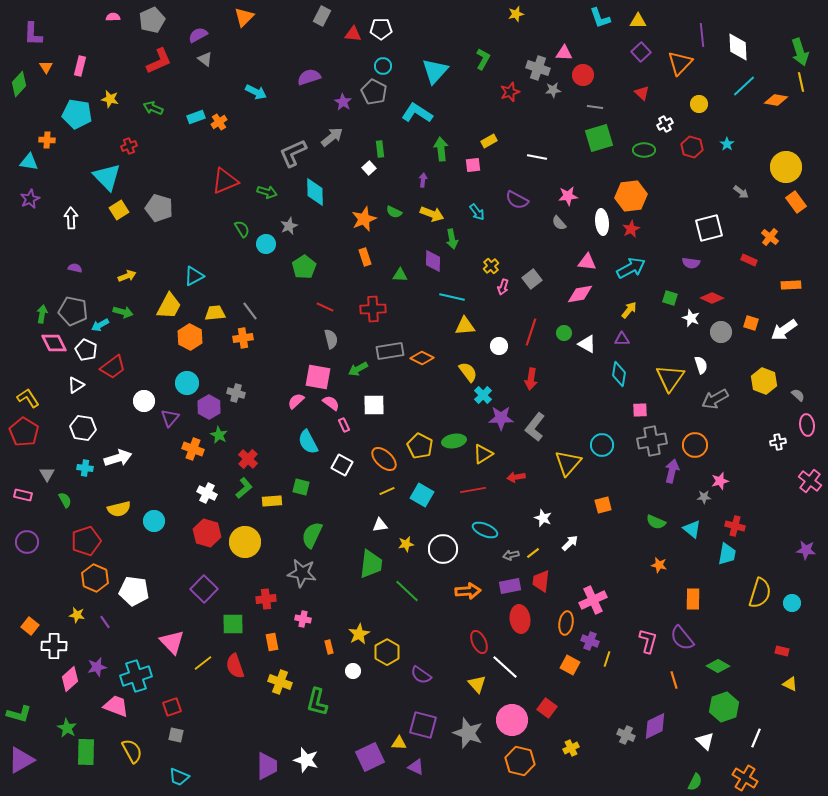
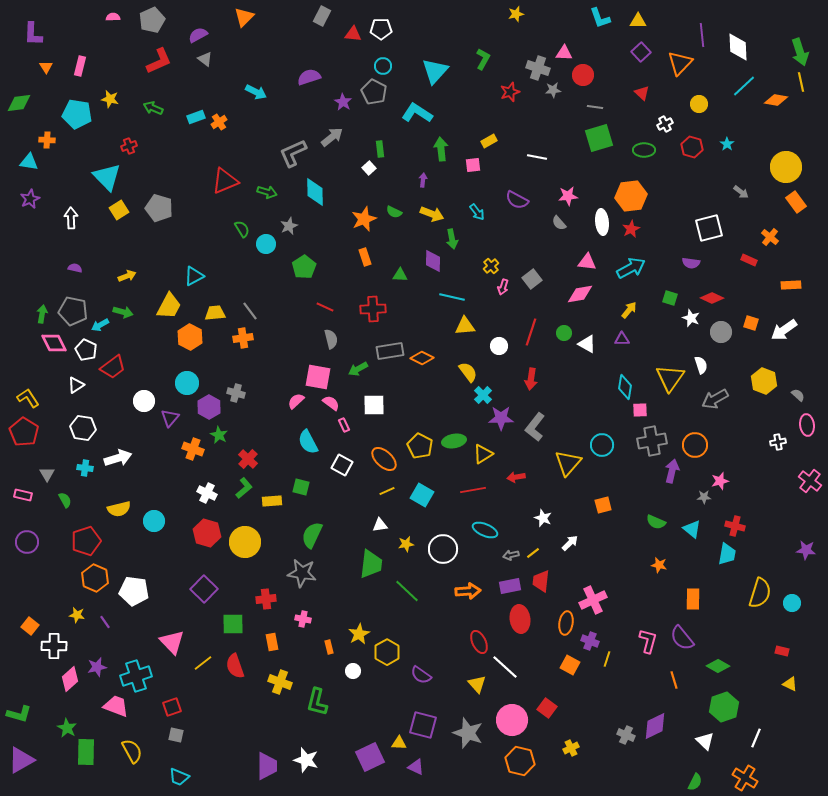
green diamond at (19, 84): moved 19 px down; rotated 40 degrees clockwise
cyan diamond at (619, 374): moved 6 px right, 13 px down
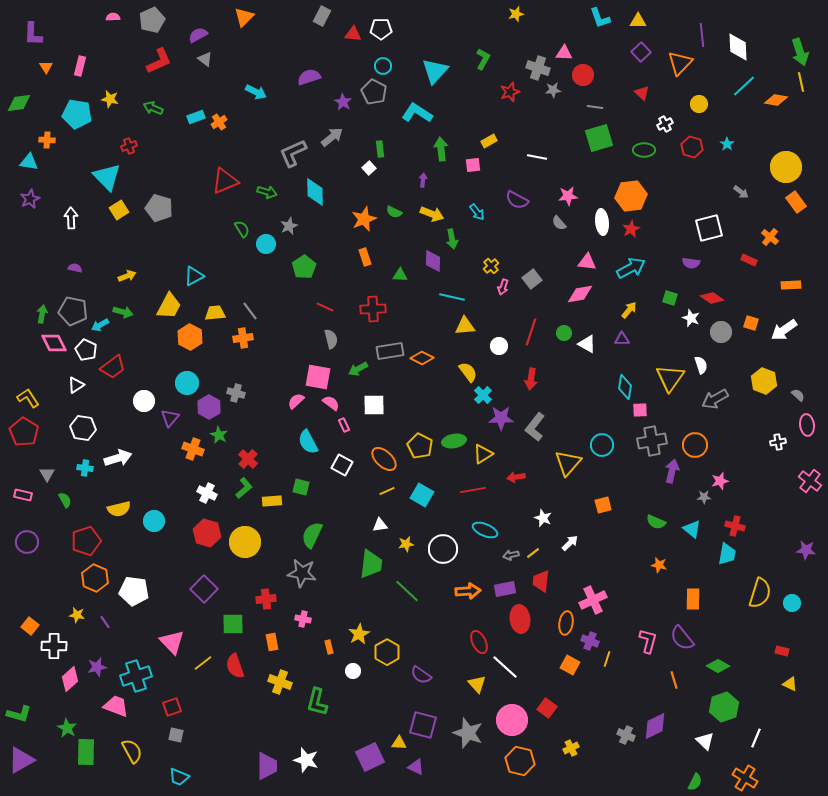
red diamond at (712, 298): rotated 10 degrees clockwise
purple rectangle at (510, 586): moved 5 px left, 3 px down
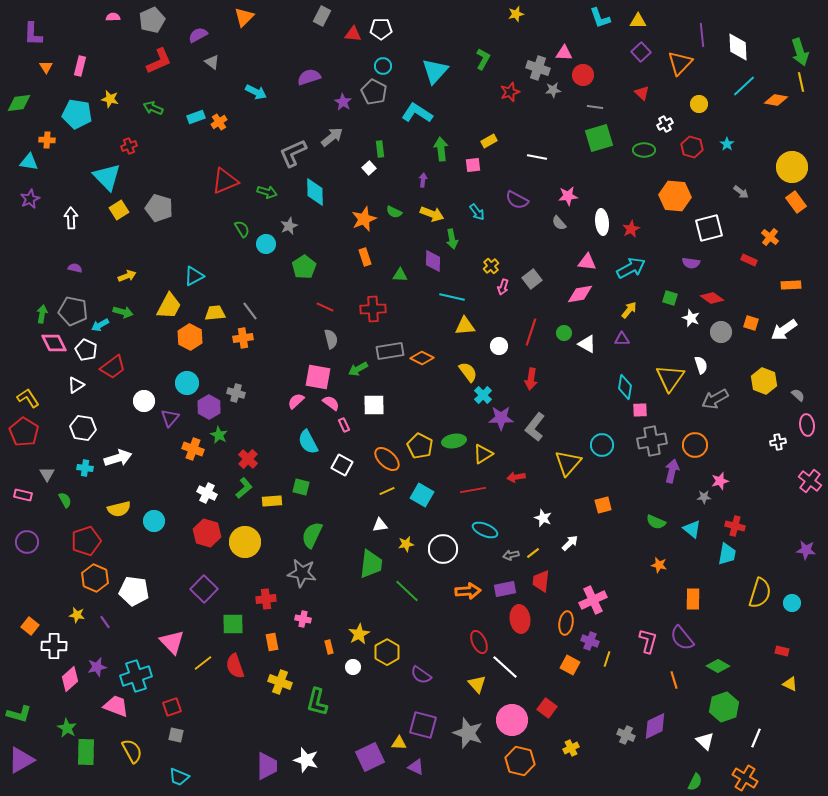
gray triangle at (205, 59): moved 7 px right, 3 px down
yellow circle at (786, 167): moved 6 px right
orange hexagon at (631, 196): moved 44 px right; rotated 12 degrees clockwise
orange ellipse at (384, 459): moved 3 px right
white circle at (353, 671): moved 4 px up
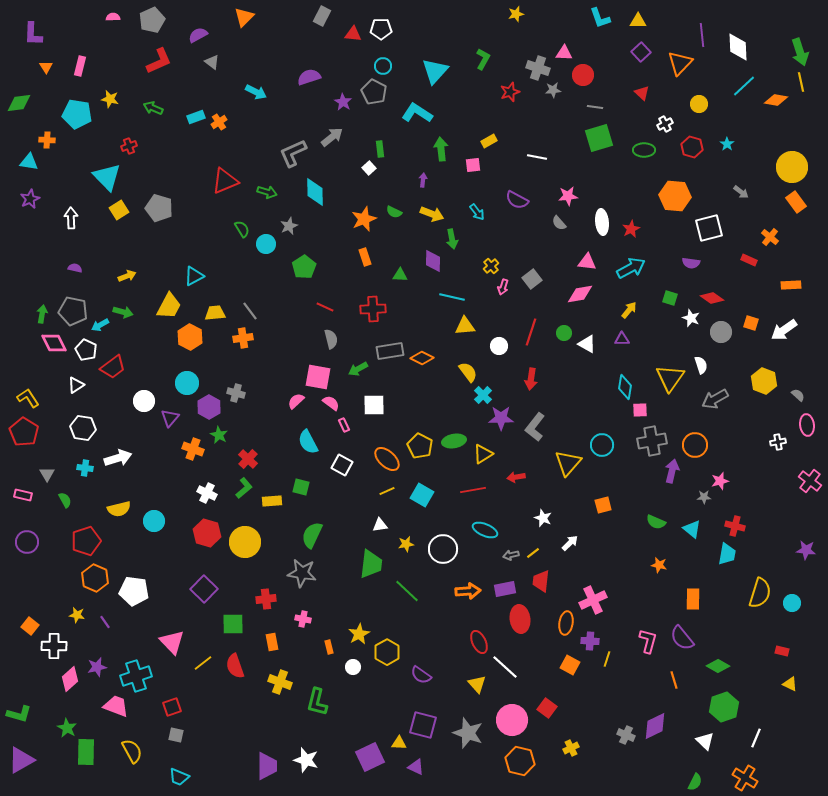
purple cross at (590, 641): rotated 18 degrees counterclockwise
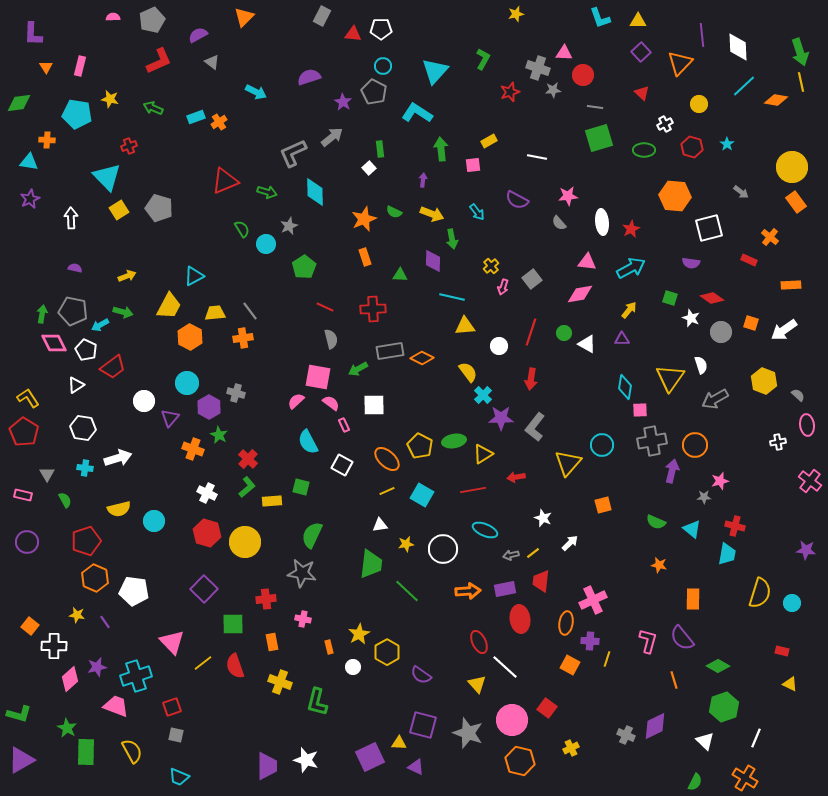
green L-shape at (244, 488): moved 3 px right, 1 px up
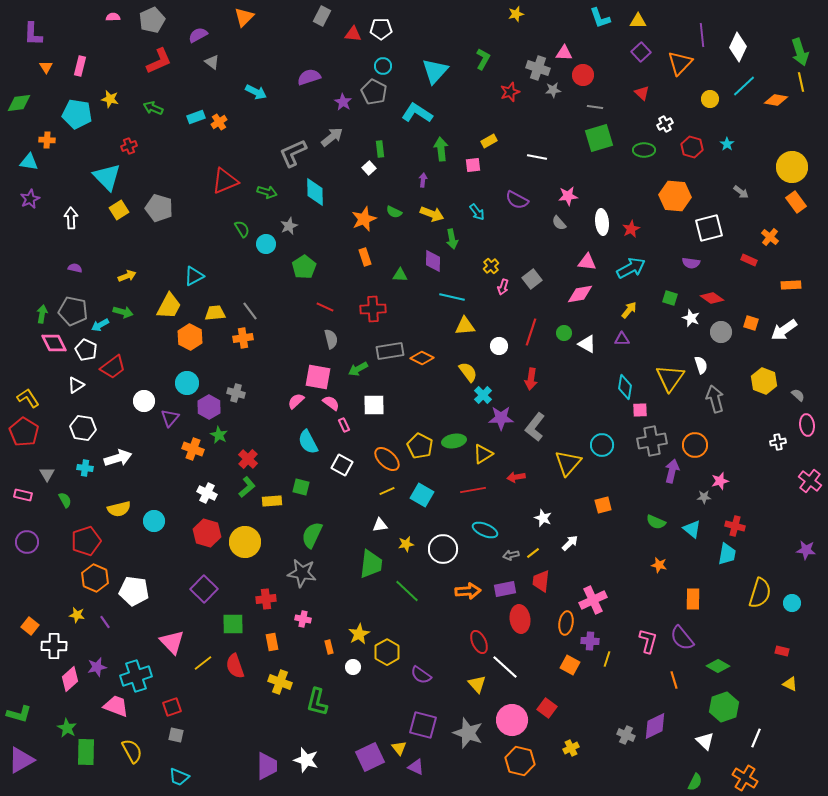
white diamond at (738, 47): rotated 28 degrees clockwise
yellow circle at (699, 104): moved 11 px right, 5 px up
gray arrow at (715, 399): rotated 104 degrees clockwise
yellow triangle at (399, 743): moved 5 px down; rotated 49 degrees clockwise
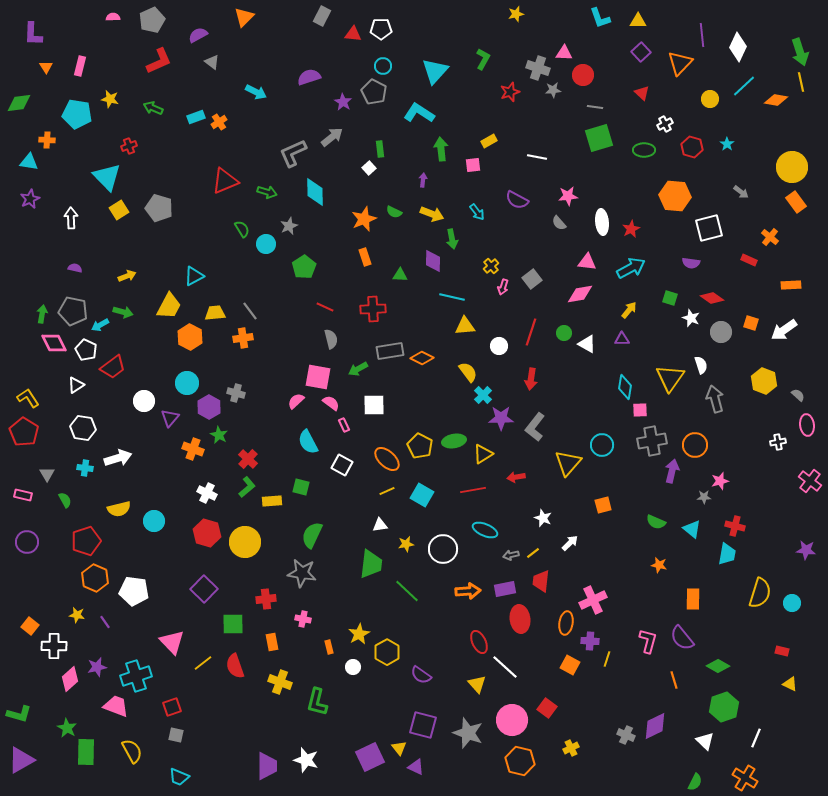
cyan L-shape at (417, 113): moved 2 px right
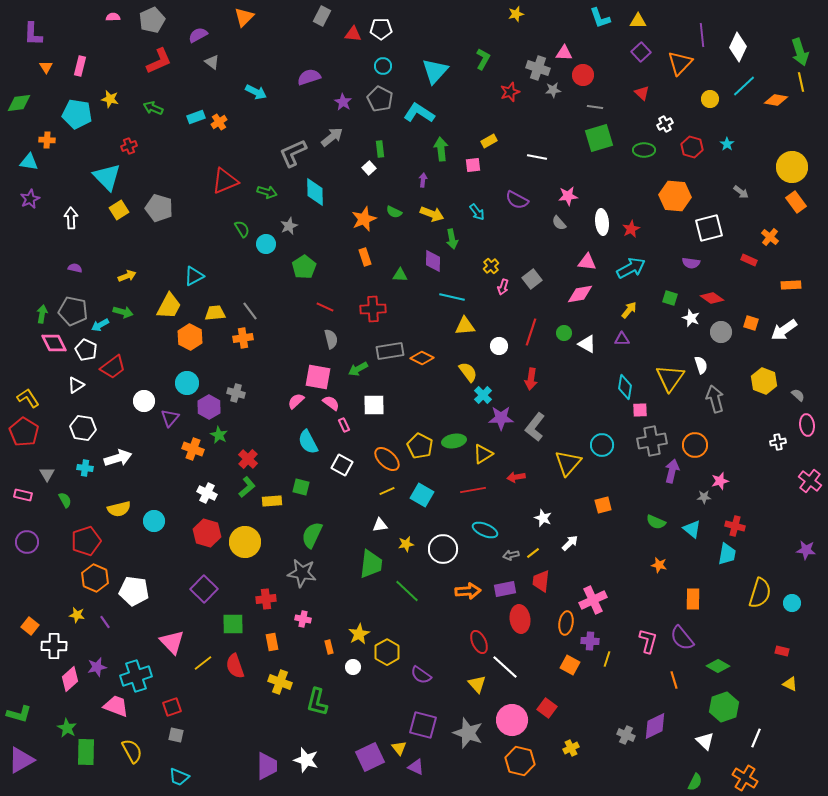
gray pentagon at (374, 92): moved 6 px right, 7 px down
